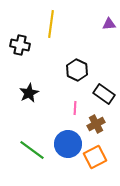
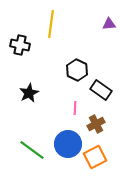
black rectangle: moved 3 px left, 4 px up
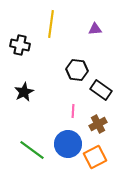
purple triangle: moved 14 px left, 5 px down
black hexagon: rotated 20 degrees counterclockwise
black star: moved 5 px left, 1 px up
pink line: moved 2 px left, 3 px down
brown cross: moved 2 px right
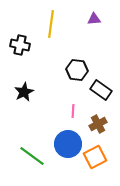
purple triangle: moved 1 px left, 10 px up
green line: moved 6 px down
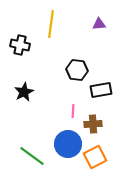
purple triangle: moved 5 px right, 5 px down
black rectangle: rotated 45 degrees counterclockwise
brown cross: moved 5 px left; rotated 24 degrees clockwise
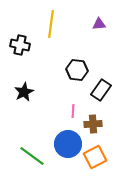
black rectangle: rotated 45 degrees counterclockwise
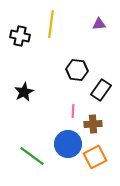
black cross: moved 9 px up
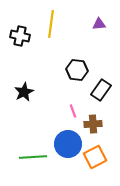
pink line: rotated 24 degrees counterclockwise
green line: moved 1 px right, 1 px down; rotated 40 degrees counterclockwise
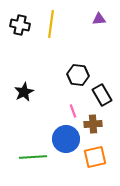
purple triangle: moved 5 px up
black cross: moved 11 px up
black hexagon: moved 1 px right, 5 px down
black rectangle: moved 1 px right, 5 px down; rotated 65 degrees counterclockwise
blue circle: moved 2 px left, 5 px up
orange square: rotated 15 degrees clockwise
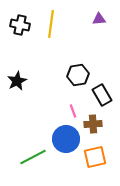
black hexagon: rotated 15 degrees counterclockwise
black star: moved 7 px left, 11 px up
green line: rotated 24 degrees counterclockwise
